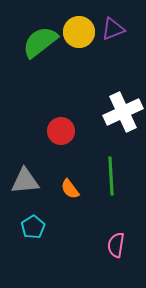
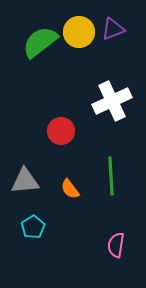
white cross: moved 11 px left, 11 px up
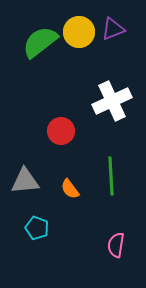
cyan pentagon: moved 4 px right, 1 px down; rotated 20 degrees counterclockwise
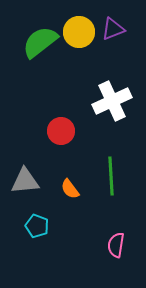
cyan pentagon: moved 2 px up
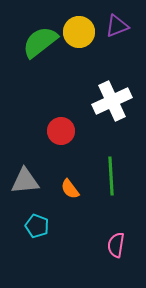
purple triangle: moved 4 px right, 3 px up
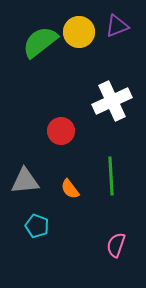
pink semicircle: rotated 10 degrees clockwise
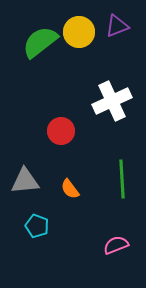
green line: moved 11 px right, 3 px down
pink semicircle: rotated 50 degrees clockwise
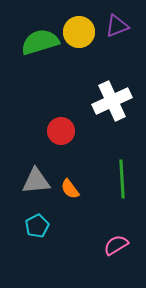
green semicircle: rotated 21 degrees clockwise
gray triangle: moved 11 px right
cyan pentagon: rotated 25 degrees clockwise
pink semicircle: rotated 10 degrees counterclockwise
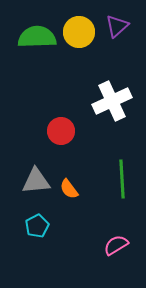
purple triangle: rotated 20 degrees counterclockwise
green semicircle: moved 3 px left, 5 px up; rotated 15 degrees clockwise
orange semicircle: moved 1 px left
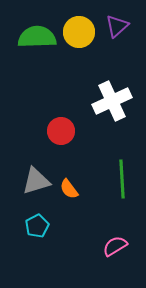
gray triangle: rotated 12 degrees counterclockwise
pink semicircle: moved 1 px left, 1 px down
